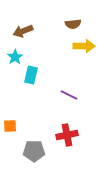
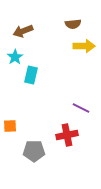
purple line: moved 12 px right, 13 px down
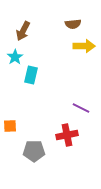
brown arrow: rotated 42 degrees counterclockwise
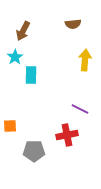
yellow arrow: moved 1 px right, 14 px down; rotated 85 degrees counterclockwise
cyan rectangle: rotated 12 degrees counterclockwise
purple line: moved 1 px left, 1 px down
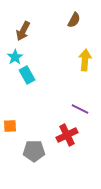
brown semicircle: moved 1 px right, 4 px up; rotated 56 degrees counterclockwise
cyan rectangle: moved 4 px left; rotated 30 degrees counterclockwise
red cross: rotated 15 degrees counterclockwise
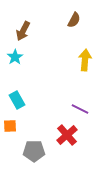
cyan rectangle: moved 10 px left, 25 px down
red cross: rotated 15 degrees counterclockwise
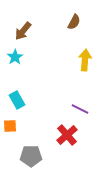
brown semicircle: moved 2 px down
brown arrow: rotated 12 degrees clockwise
gray pentagon: moved 3 px left, 5 px down
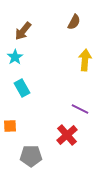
cyan rectangle: moved 5 px right, 12 px up
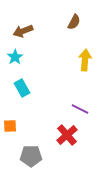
brown arrow: rotated 30 degrees clockwise
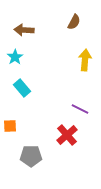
brown arrow: moved 1 px right, 1 px up; rotated 24 degrees clockwise
cyan rectangle: rotated 12 degrees counterclockwise
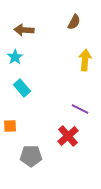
red cross: moved 1 px right, 1 px down
